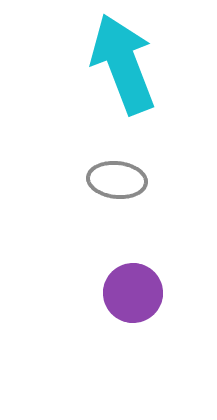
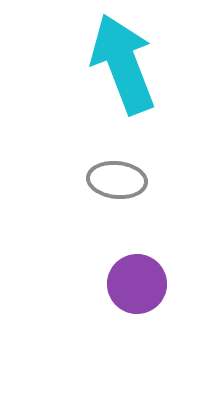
purple circle: moved 4 px right, 9 px up
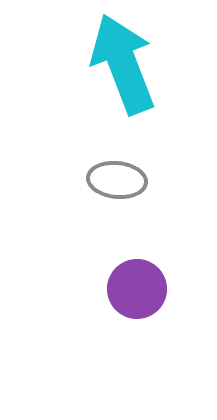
purple circle: moved 5 px down
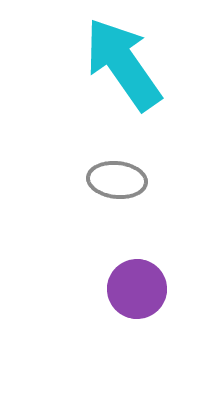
cyan arrow: rotated 14 degrees counterclockwise
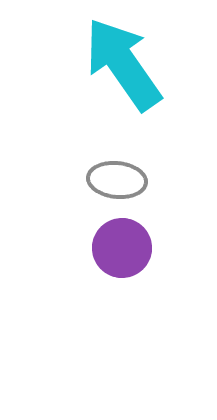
purple circle: moved 15 px left, 41 px up
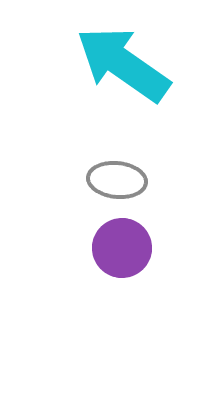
cyan arrow: rotated 20 degrees counterclockwise
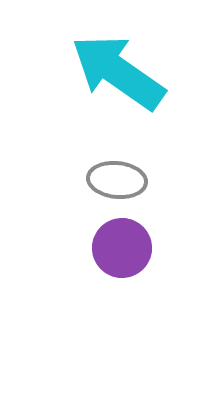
cyan arrow: moved 5 px left, 8 px down
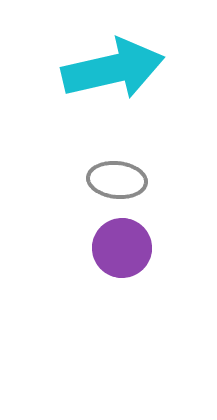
cyan arrow: moved 5 px left, 3 px up; rotated 132 degrees clockwise
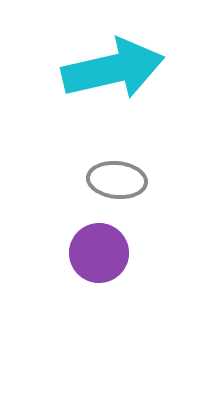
purple circle: moved 23 px left, 5 px down
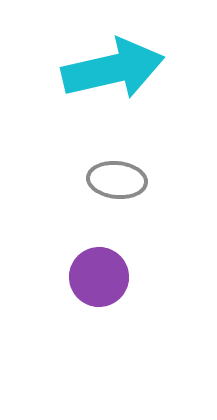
purple circle: moved 24 px down
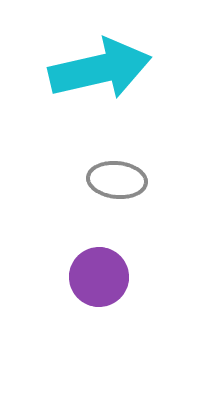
cyan arrow: moved 13 px left
